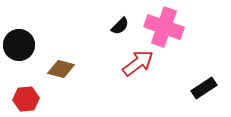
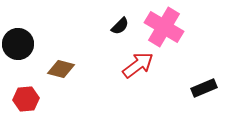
pink cross: rotated 12 degrees clockwise
black circle: moved 1 px left, 1 px up
red arrow: moved 2 px down
black rectangle: rotated 10 degrees clockwise
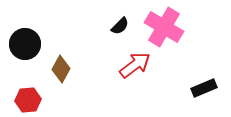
black circle: moved 7 px right
red arrow: moved 3 px left
brown diamond: rotated 76 degrees counterclockwise
red hexagon: moved 2 px right, 1 px down
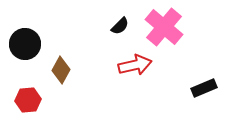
pink cross: rotated 9 degrees clockwise
red arrow: rotated 24 degrees clockwise
brown diamond: moved 1 px down
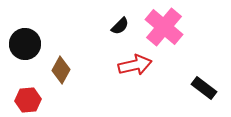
black rectangle: rotated 60 degrees clockwise
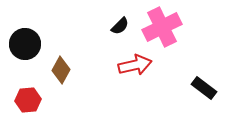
pink cross: moved 2 px left; rotated 24 degrees clockwise
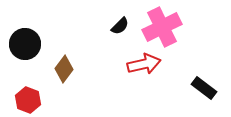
red arrow: moved 9 px right, 1 px up
brown diamond: moved 3 px right, 1 px up; rotated 8 degrees clockwise
red hexagon: rotated 25 degrees clockwise
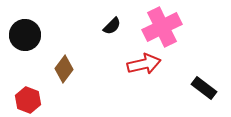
black semicircle: moved 8 px left
black circle: moved 9 px up
